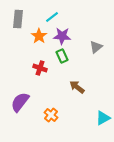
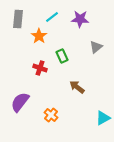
purple star: moved 18 px right, 17 px up
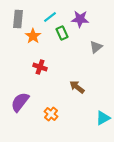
cyan line: moved 2 px left
orange star: moved 6 px left
green rectangle: moved 23 px up
red cross: moved 1 px up
orange cross: moved 1 px up
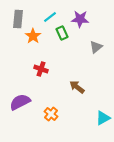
red cross: moved 1 px right, 2 px down
purple semicircle: rotated 25 degrees clockwise
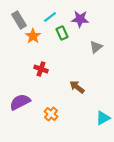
gray rectangle: moved 1 px right, 1 px down; rotated 36 degrees counterclockwise
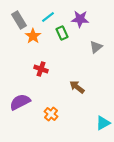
cyan line: moved 2 px left
cyan triangle: moved 5 px down
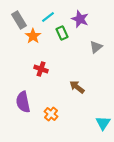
purple star: rotated 18 degrees clockwise
purple semicircle: moved 3 px right; rotated 75 degrees counterclockwise
cyan triangle: rotated 28 degrees counterclockwise
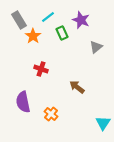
purple star: moved 1 px right, 1 px down
